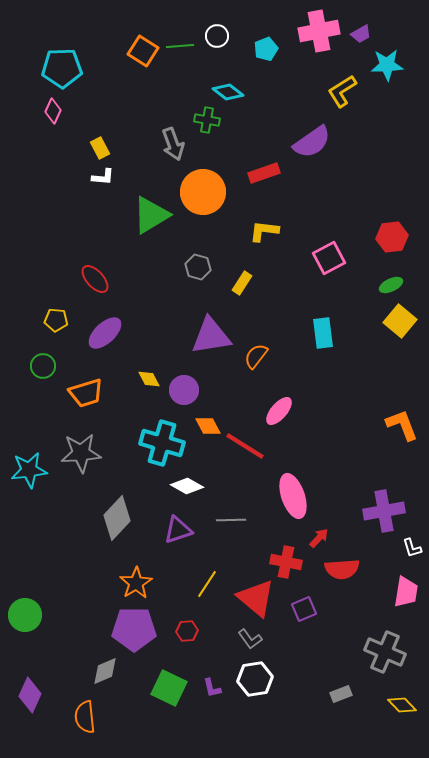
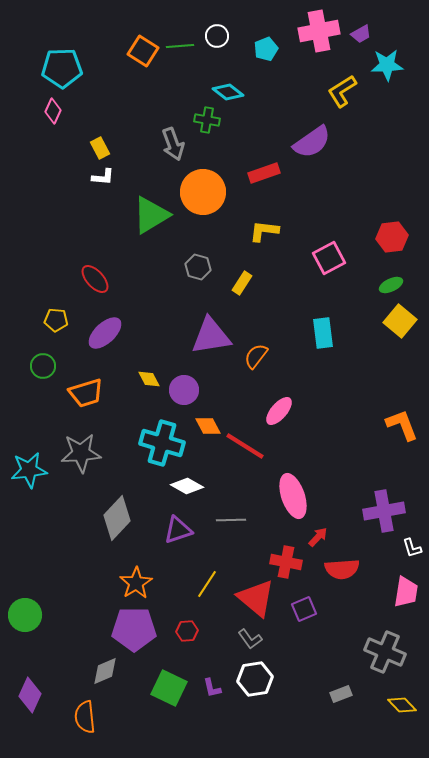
red arrow at (319, 538): moved 1 px left, 1 px up
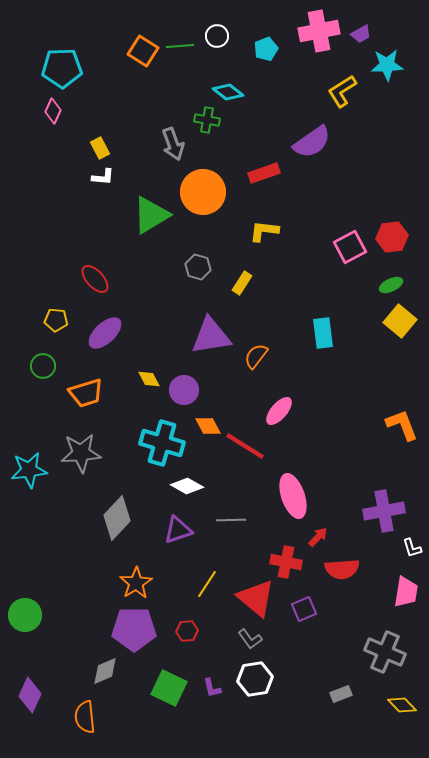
pink square at (329, 258): moved 21 px right, 11 px up
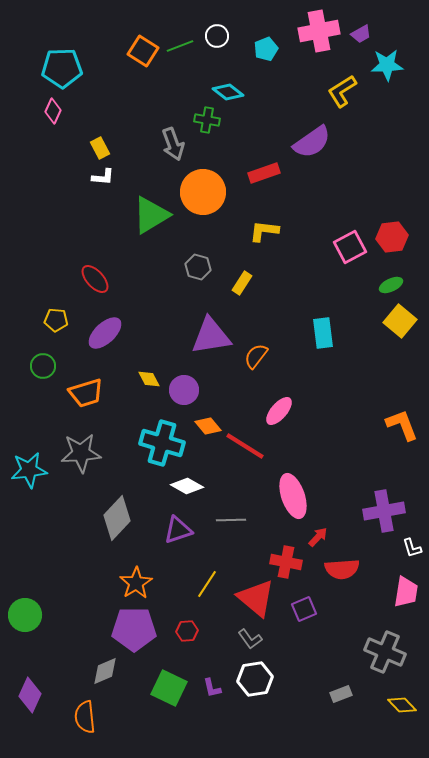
green line at (180, 46): rotated 16 degrees counterclockwise
orange diamond at (208, 426): rotated 12 degrees counterclockwise
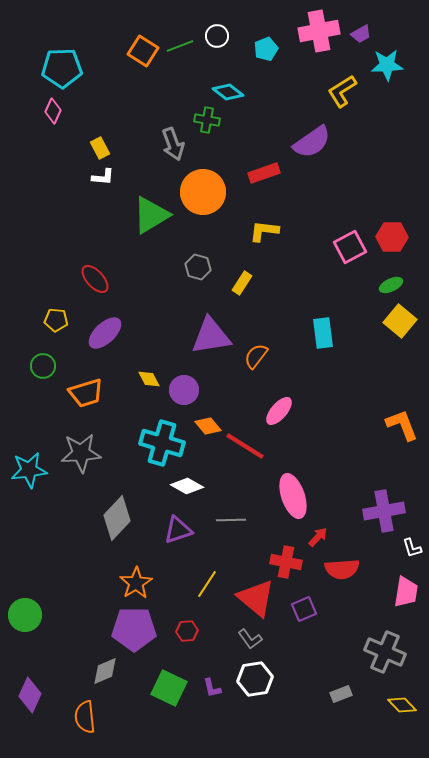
red hexagon at (392, 237): rotated 8 degrees clockwise
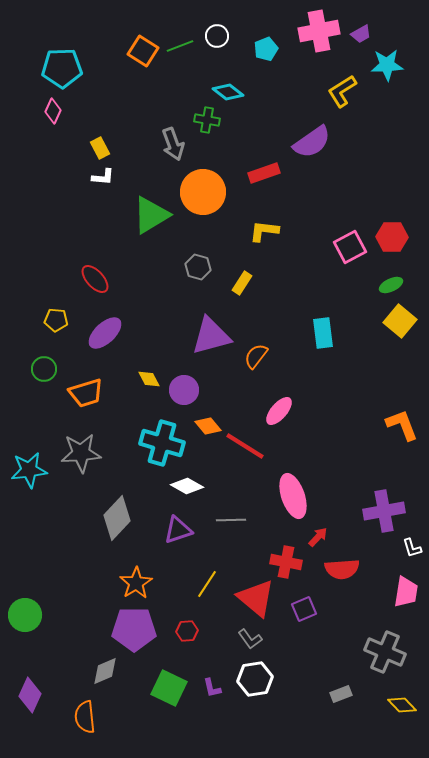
purple triangle at (211, 336): rotated 6 degrees counterclockwise
green circle at (43, 366): moved 1 px right, 3 px down
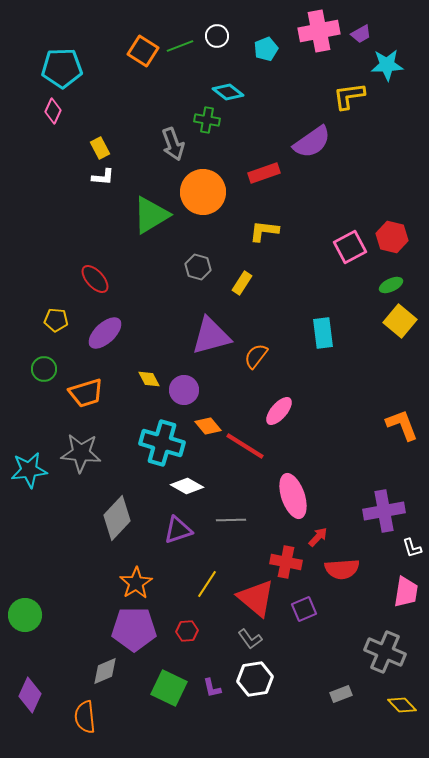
yellow L-shape at (342, 91): moved 7 px right, 5 px down; rotated 24 degrees clockwise
red hexagon at (392, 237): rotated 12 degrees clockwise
gray star at (81, 453): rotated 9 degrees clockwise
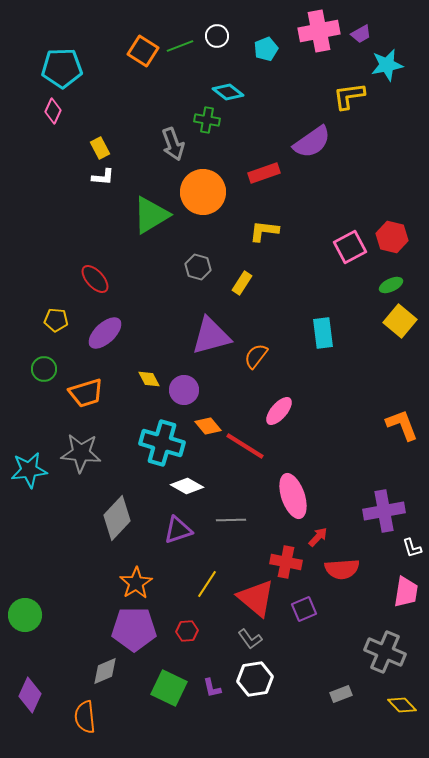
cyan star at (387, 65): rotated 8 degrees counterclockwise
